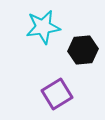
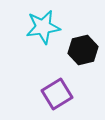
black hexagon: rotated 8 degrees counterclockwise
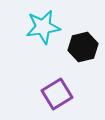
black hexagon: moved 3 px up
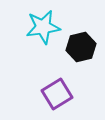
black hexagon: moved 2 px left
